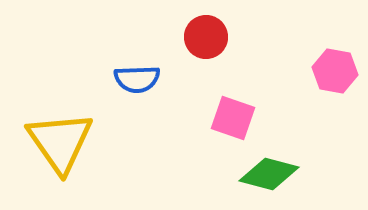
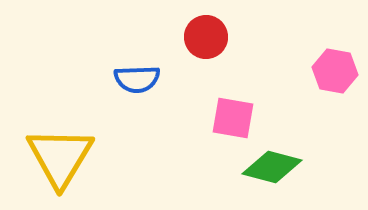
pink square: rotated 9 degrees counterclockwise
yellow triangle: moved 15 px down; rotated 6 degrees clockwise
green diamond: moved 3 px right, 7 px up
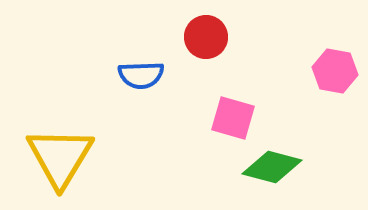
blue semicircle: moved 4 px right, 4 px up
pink square: rotated 6 degrees clockwise
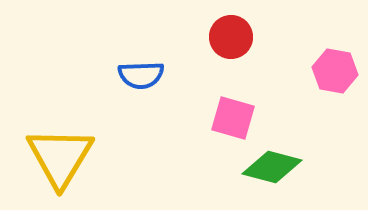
red circle: moved 25 px right
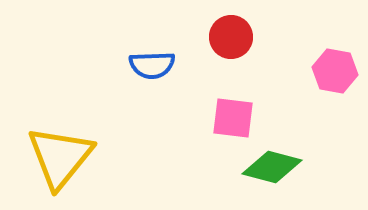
blue semicircle: moved 11 px right, 10 px up
pink square: rotated 9 degrees counterclockwise
yellow triangle: rotated 8 degrees clockwise
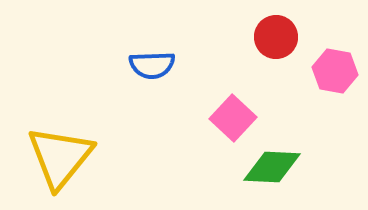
red circle: moved 45 px right
pink square: rotated 36 degrees clockwise
green diamond: rotated 12 degrees counterclockwise
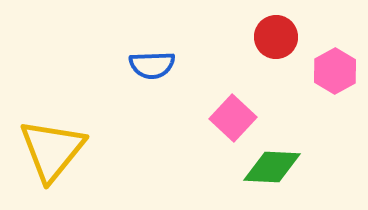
pink hexagon: rotated 21 degrees clockwise
yellow triangle: moved 8 px left, 7 px up
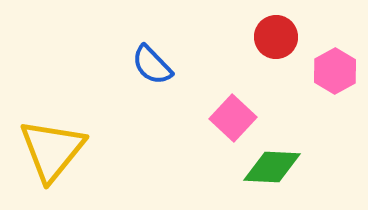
blue semicircle: rotated 48 degrees clockwise
